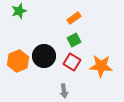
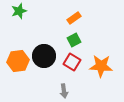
orange hexagon: rotated 15 degrees clockwise
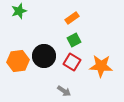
orange rectangle: moved 2 px left
gray arrow: rotated 48 degrees counterclockwise
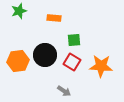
orange rectangle: moved 18 px left; rotated 40 degrees clockwise
green square: rotated 24 degrees clockwise
black circle: moved 1 px right, 1 px up
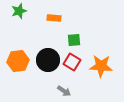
black circle: moved 3 px right, 5 px down
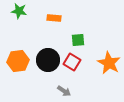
green star: rotated 28 degrees clockwise
green square: moved 4 px right
orange star: moved 8 px right, 3 px up; rotated 25 degrees clockwise
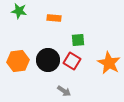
red square: moved 1 px up
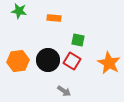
green square: rotated 16 degrees clockwise
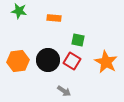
orange star: moved 3 px left, 1 px up
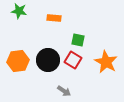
red square: moved 1 px right, 1 px up
